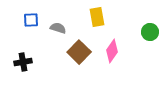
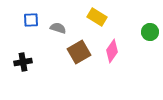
yellow rectangle: rotated 48 degrees counterclockwise
brown square: rotated 15 degrees clockwise
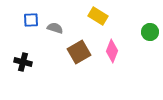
yellow rectangle: moved 1 px right, 1 px up
gray semicircle: moved 3 px left
pink diamond: rotated 15 degrees counterclockwise
black cross: rotated 24 degrees clockwise
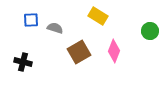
green circle: moved 1 px up
pink diamond: moved 2 px right
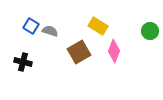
yellow rectangle: moved 10 px down
blue square: moved 6 px down; rotated 35 degrees clockwise
gray semicircle: moved 5 px left, 3 px down
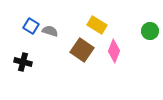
yellow rectangle: moved 1 px left, 1 px up
brown square: moved 3 px right, 2 px up; rotated 25 degrees counterclockwise
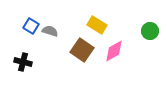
pink diamond: rotated 40 degrees clockwise
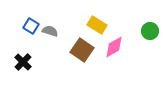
pink diamond: moved 4 px up
black cross: rotated 30 degrees clockwise
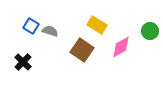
pink diamond: moved 7 px right
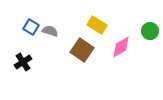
blue square: moved 1 px down
black cross: rotated 12 degrees clockwise
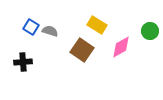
black cross: rotated 30 degrees clockwise
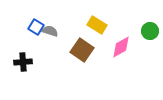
blue square: moved 5 px right
